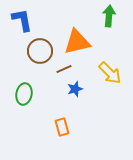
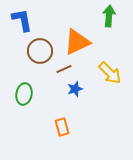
orange triangle: rotated 12 degrees counterclockwise
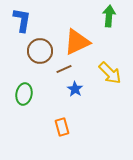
blue L-shape: rotated 20 degrees clockwise
blue star: rotated 21 degrees counterclockwise
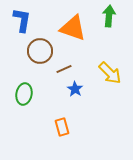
orange triangle: moved 4 px left, 14 px up; rotated 44 degrees clockwise
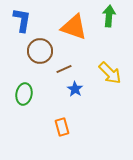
orange triangle: moved 1 px right, 1 px up
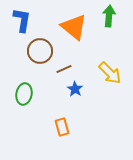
orange triangle: rotated 20 degrees clockwise
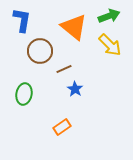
green arrow: rotated 65 degrees clockwise
yellow arrow: moved 28 px up
orange rectangle: rotated 72 degrees clockwise
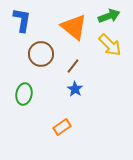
brown circle: moved 1 px right, 3 px down
brown line: moved 9 px right, 3 px up; rotated 28 degrees counterclockwise
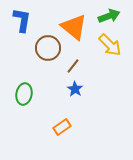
brown circle: moved 7 px right, 6 px up
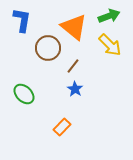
green ellipse: rotated 55 degrees counterclockwise
orange rectangle: rotated 12 degrees counterclockwise
